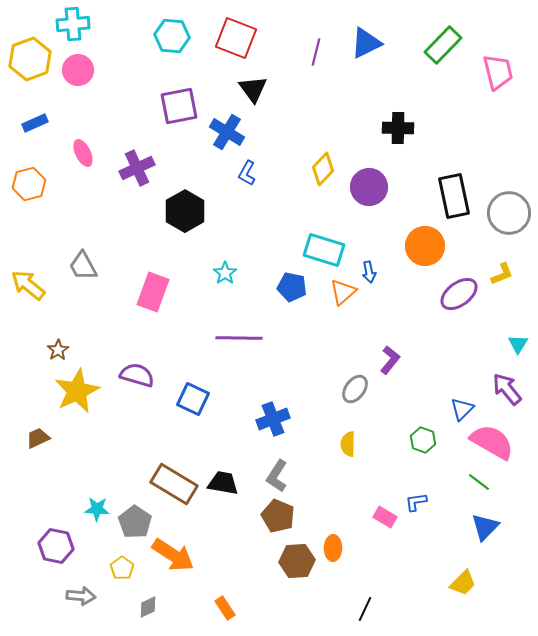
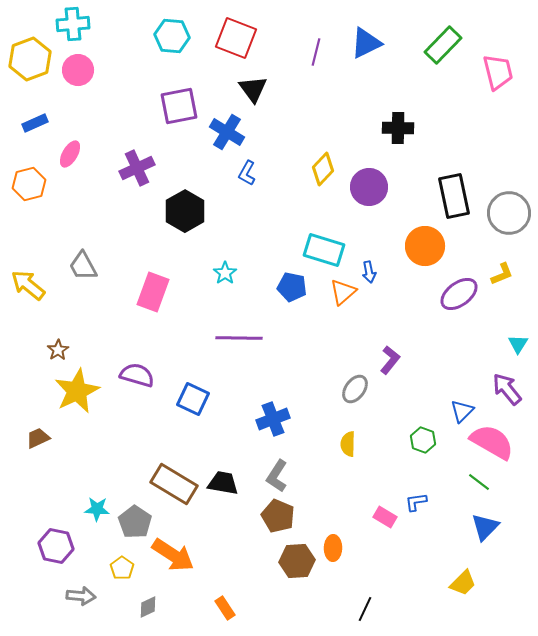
pink ellipse at (83, 153): moved 13 px left, 1 px down; rotated 56 degrees clockwise
blue triangle at (462, 409): moved 2 px down
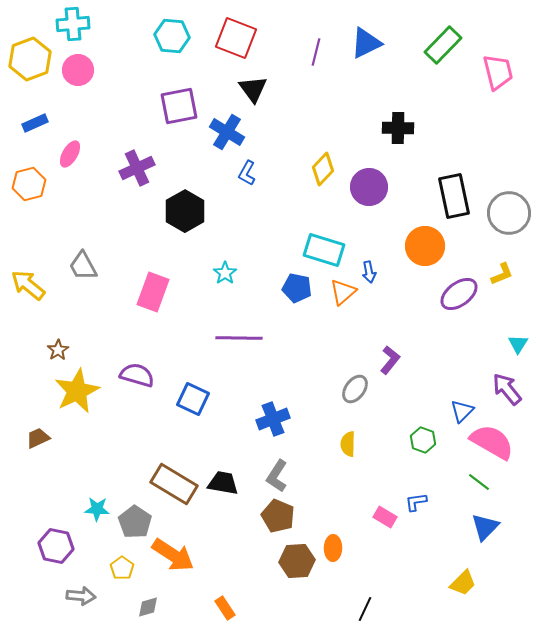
blue pentagon at (292, 287): moved 5 px right, 1 px down
gray diamond at (148, 607): rotated 10 degrees clockwise
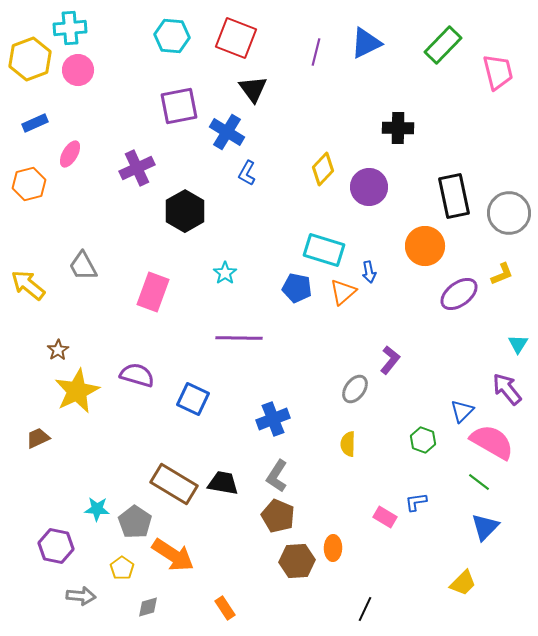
cyan cross at (73, 24): moved 3 px left, 4 px down
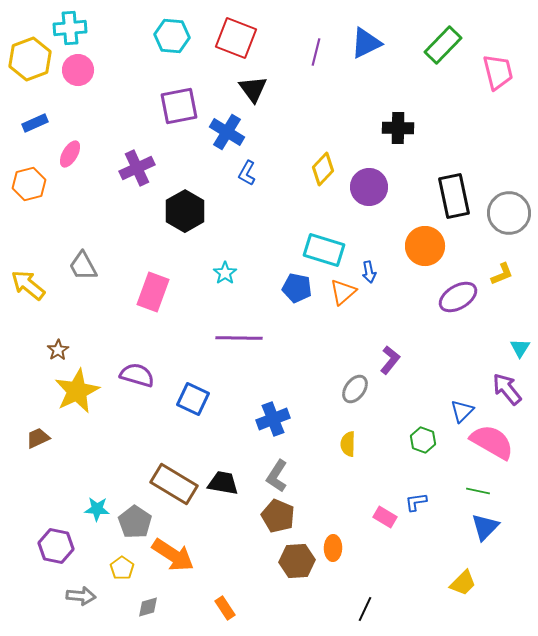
purple ellipse at (459, 294): moved 1 px left, 3 px down; rotated 6 degrees clockwise
cyan triangle at (518, 344): moved 2 px right, 4 px down
green line at (479, 482): moved 1 px left, 9 px down; rotated 25 degrees counterclockwise
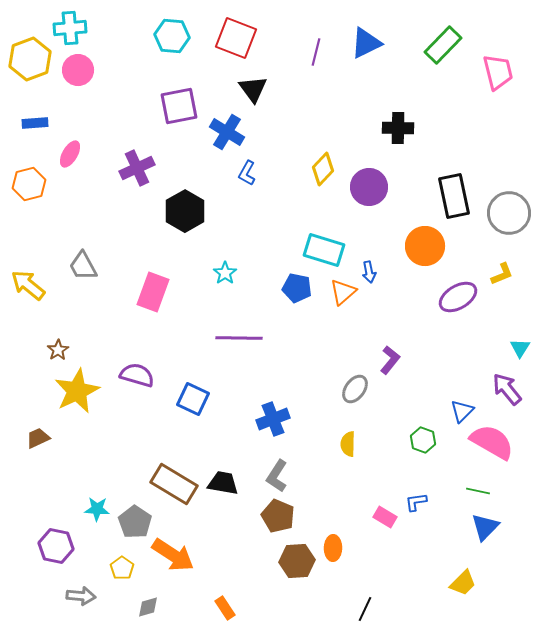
blue rectangle at (35, 123): rotated 20 degrees clockwise
